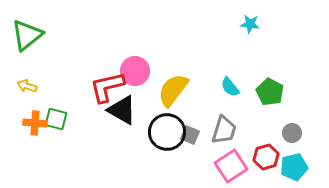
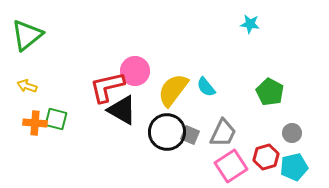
cyan semicircle: moved 24 px left
gray trapezoid: moved 1 px left, 3 px down; rotated 8 degrees clockwise
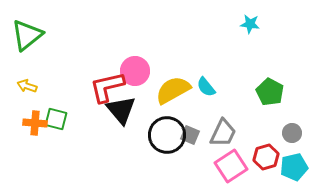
yellow semicircle: rotated 24 degrees clockwise
black triangle: moved 1 px left; rotated 20 degrees clockwise
black circle: moved 3 px down
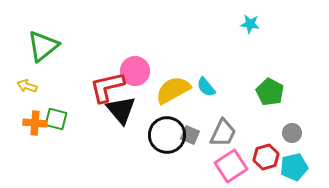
green triangle: moved 16 px right, 11 px down
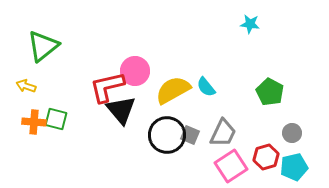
yellow arrow: moved 1 px left
orange cross: moved 1 px left, 1 px up
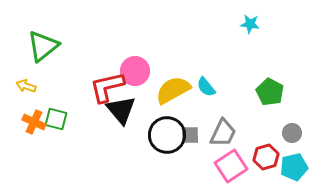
orange cross: rotated 20 degrees clockwise
gray square: rotated 24 degrees counterclockwise
